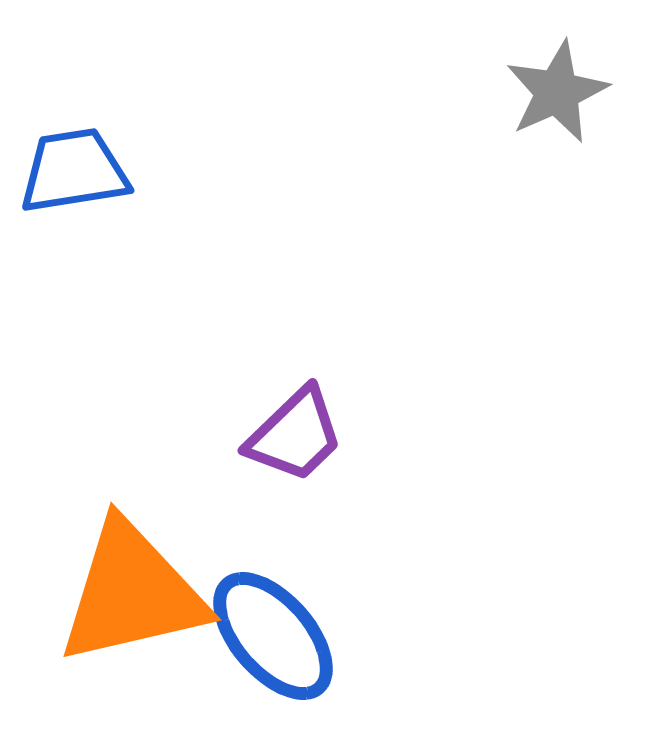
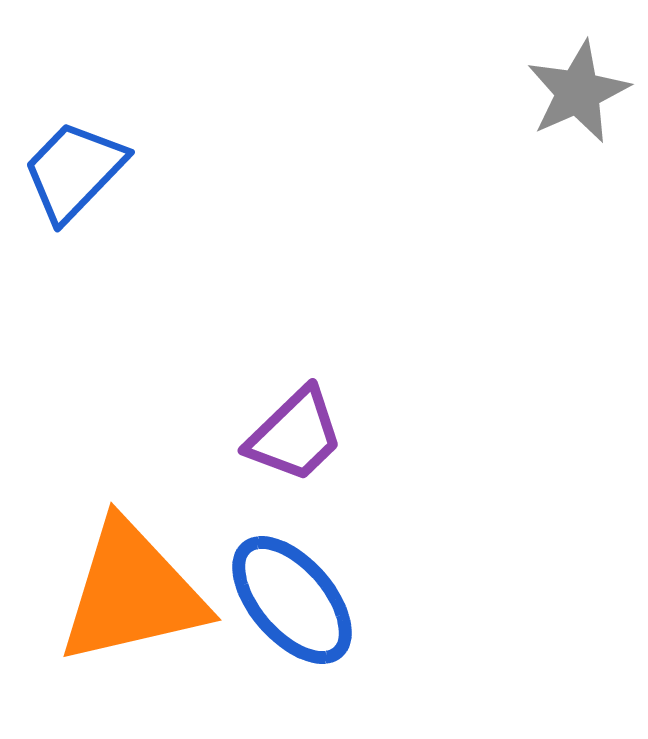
gray star: moved 21 px right
blue trapezoid: rotated 37 degrees counterclockwise
blue ellipse: moved 19 px right, 36 px up
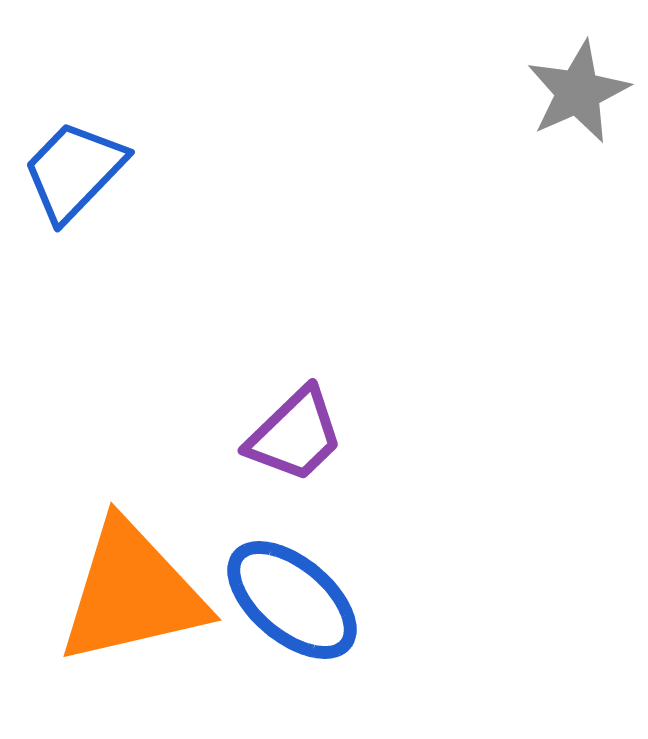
blue ellipse: rotated 9 degrees counterclockwise
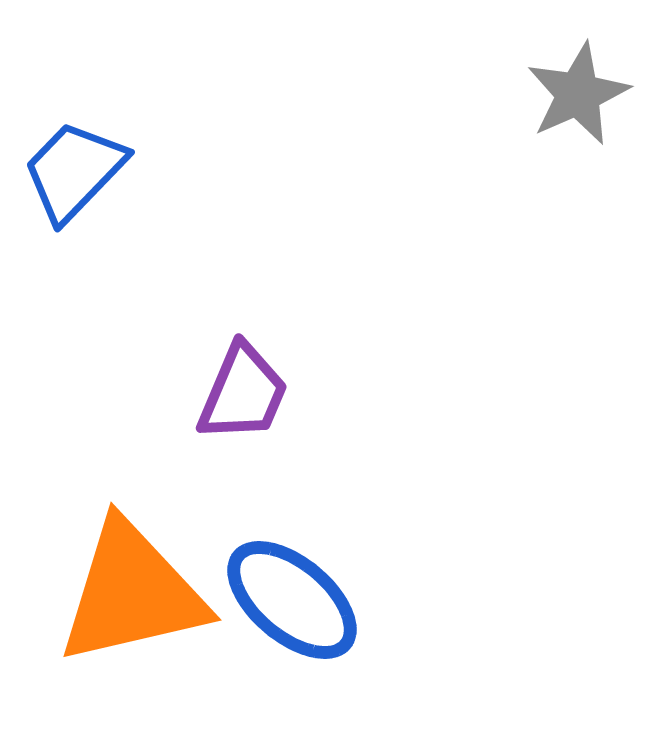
gray star: moved 2 px down
purple trapezoid: moved 52 px left, 42 px up; rotated 23 degrees counterclockwise
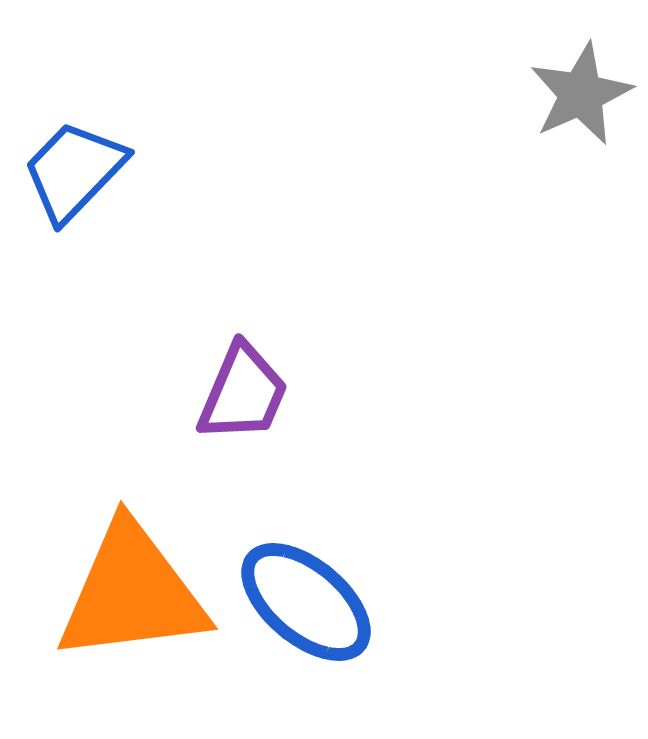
gray star: moved 3 px right
orange triangle: rotated 6 degrees clockwise
blue ellipse: moved 14 px right, 2 px down
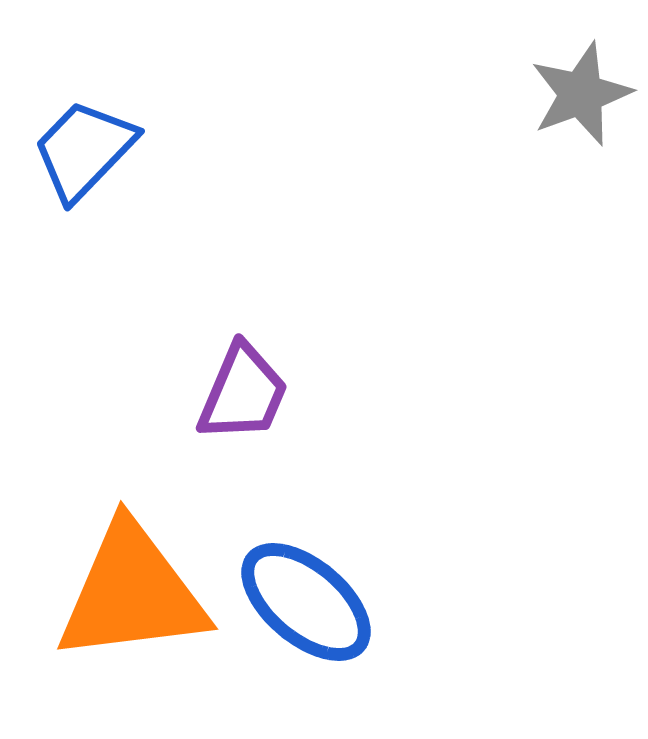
gray star: rotated 4 degrees clockwise
blue trapezoid: moved 10 px right, 21 px up
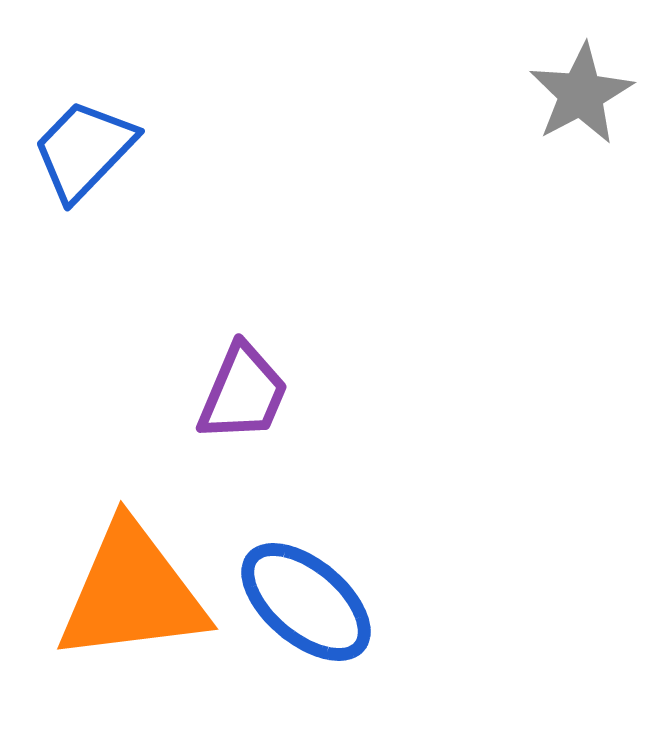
gray star: rotated 8 degrees counterclockwise
